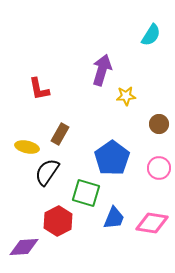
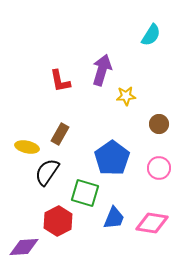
red L-shape: moved 21 px right, 8 px up
green square: moved 1 px left
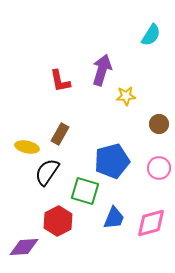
blue pentagon: moved 3 px down; rotated 20 degrees clockwise
green square: moved 2 px up
pink diamond: moved 1 px left; rotated 24 degrees counterclockwise
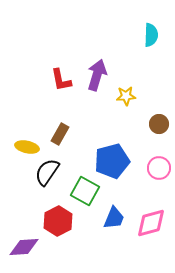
cyan semicircle: rotated 30 degrees counterclockwise
purple arrow: moved 5 px left, 5 px down
red L-shape: moved 1 px right, 1 px up
green square: rotated 12 degrees clockwise
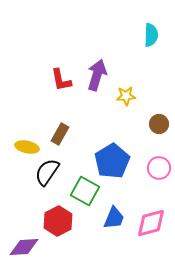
blue pentagon: rotated 16 degrees counterclockwise
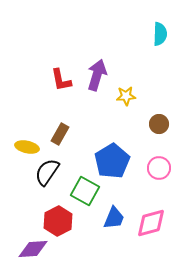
cyan semicircle: moved 9 px right, 1 px up
purple diamond: moved 9 px right, 2 px down
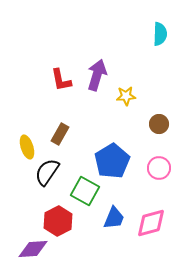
yellow ellipse: rotated 60 degrees clockwise
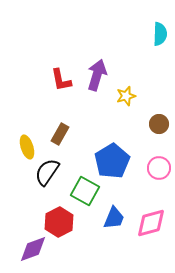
yellow star: rotated 12 degrees counterclockwise
red hexagon: moved 1 px right, 1 px down
purple diamond: rotated 16 degrees counterclockwise
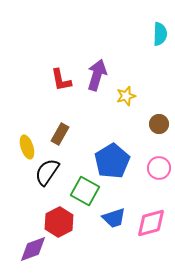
blue trapezoid: rotated 50 degrees clockwise
